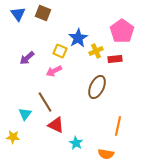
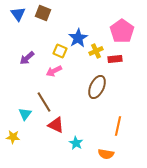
brown line: moved 1 px left
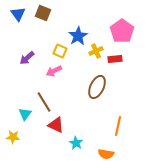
blue star: moved 2 px up
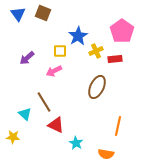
yellow square: rotated 24 degrees counterclockwise
cyan triangle: rotated 24 degrees counterclockwise
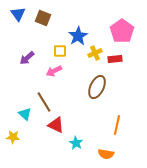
brown square: moved 5 px down
yellow cross: moved 1 px left, 2 px down
orange line: moved 1 px left, 1 px up
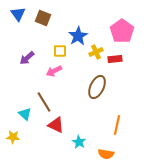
yellow cross: moved 1 px right, 1 px up
cyan star: moved 3 px right, 1 px up
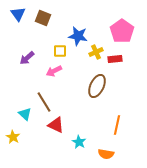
blue star: rotated 30 degrees counterclockwise
brown ellipse: moved 1 px up
yellow star: rotated 24 degrees clockwise
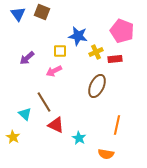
brown square: moved 1 px left, 6 px up
pink pentagon: rotated 15 degrees counterclockwise
cyan star: moved 4 px up
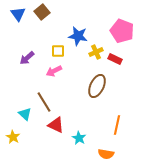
brown square: rotated 28 degrees clockwise
yellow square: moved 2 px left
red rectangle: rotated 32 degrees clockwise
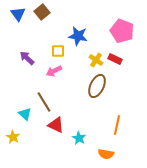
yellow cross: moved 8 px down; rotated 32 degrees counterclockwise
purple arrow: rotated 84 degrees clockwise
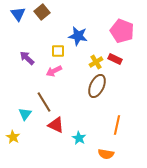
yellow cross: moved 2 px down; rotated 24 degrees clockwise
cyan triangle: rotated 24 degrees clockwise
